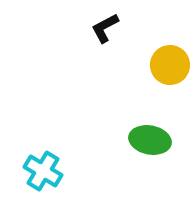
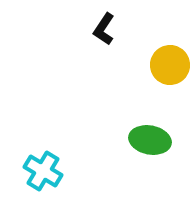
black L-shape: moved 1 px left, 1 px down; rotated 28 degrees counterclockwise
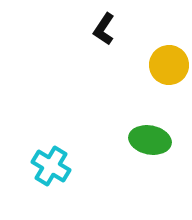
yellow circle: moved 1 px left
cyan cross: moved 8 px right, 5 px up
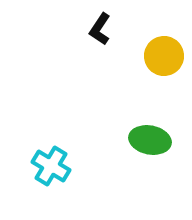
black L-shape: moved 4 px left
yellow circle: moved 5 px left, 9 px up
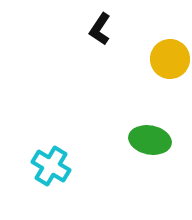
yellow circle: moved 6 px right, 3 px down
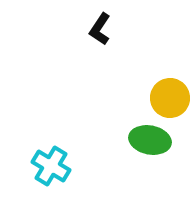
yellow circle: moved 39 px down
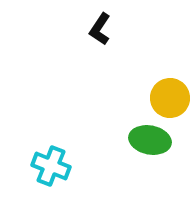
cyan cross: rotated 9 degrees counterclockwise
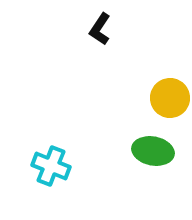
green ellipse: moved 3 px right, 11 px down
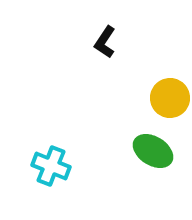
black L-shape: moved 5 px right, 13 px down
green ellipse: rotated 21 degrees clockwise
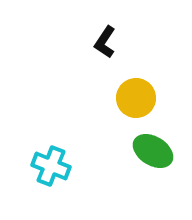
yellow circle: moved 34 px left
